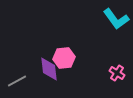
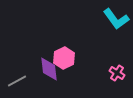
pink hexagon: rotated 20 degrees counterclockwise
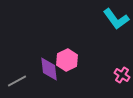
pink hexagon: moved 3 px right, 2 px down
pink cross: moved 5 px right, 2 px down
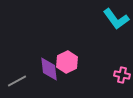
pink hexagon: moved 2 px down
pink cross: rotated 21 degrees counterclockwise
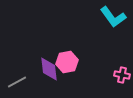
cyan L-shape: moved 3 px left, 2 px up
pink hexagon: rotated 15 degrees clockwise
gray line: moved 1 px down
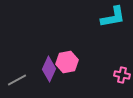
cyan L-shape: rotated 64 degrees counterclockwise
purple diamond: rotated 30 degrees clockwise
gray line: moved 2 px up
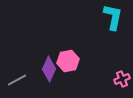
cyan L-shape: rotated 68 degrees counterclockwise
pink hexagon: moved 1 px right, 1 px up
pink cross: moved 4 px down; rotated 35 degrees counterclockwise
